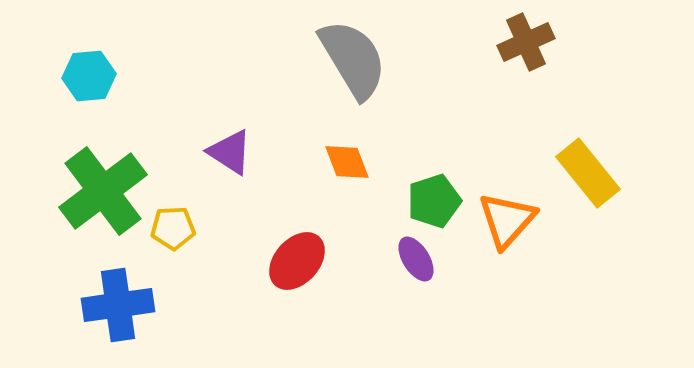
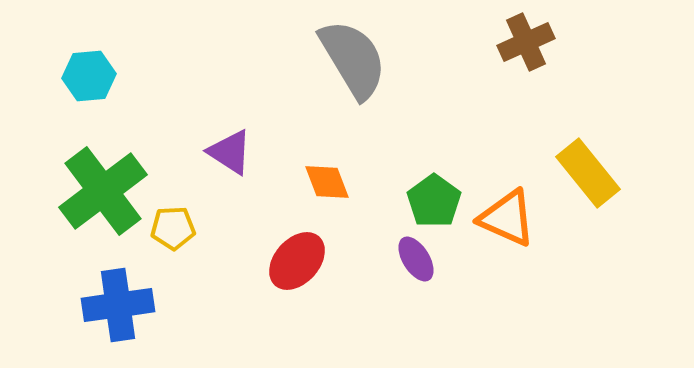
orange diamond: moved 20 px left, 20 px down
green pentagon: rotated 18 degrees counterclockwise
orange triangle: moved 2 px up; rotated 48 degrees counterclockwise
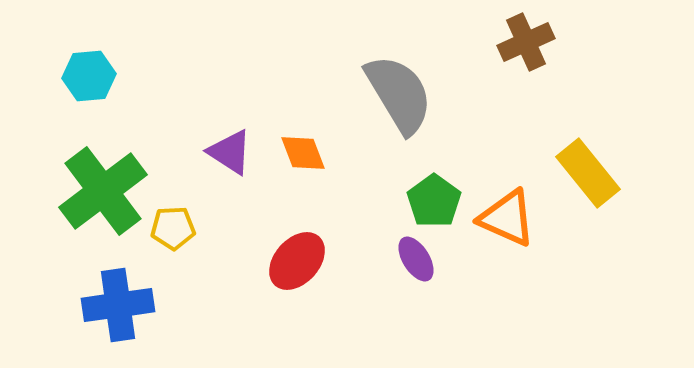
gray semicircle: moved 46 px right, 35 px down
orange diamond: moved 24 px left, 29 px up
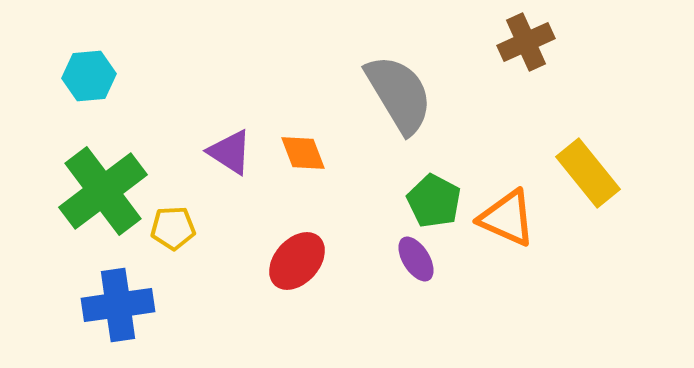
green pentagon: rotated 8 degrees counterclockwise
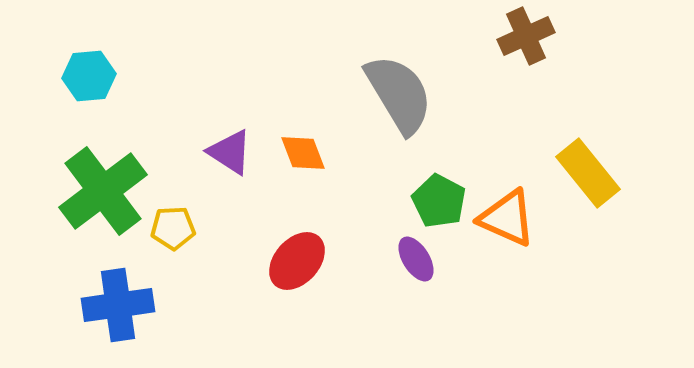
brown cross: moved 6 px up
green pentagon: moved 5 px right
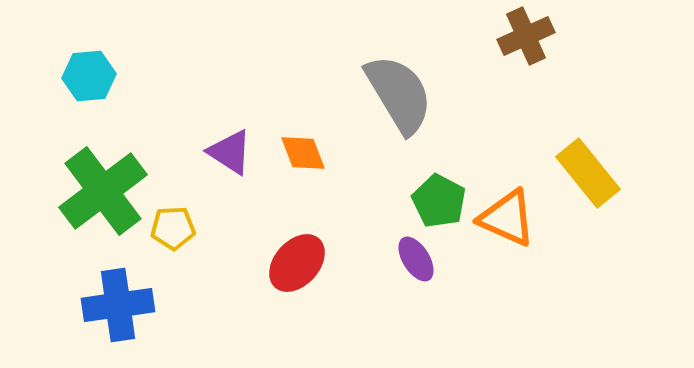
red ellipse: moved 2 px down
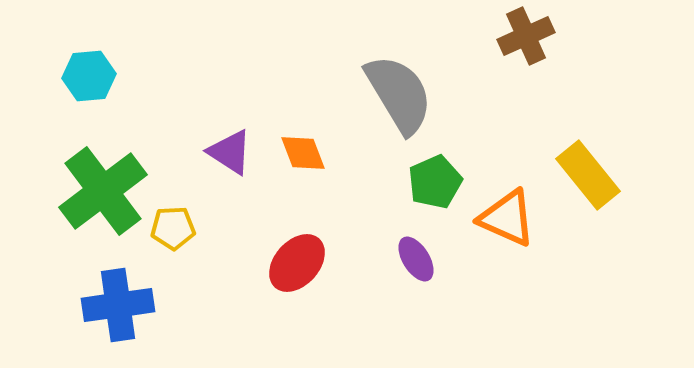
yellow rectangle: moved 2 px down
green pentagon: moved 4 px left, 19 px up; rotated 20 degrees clockwise
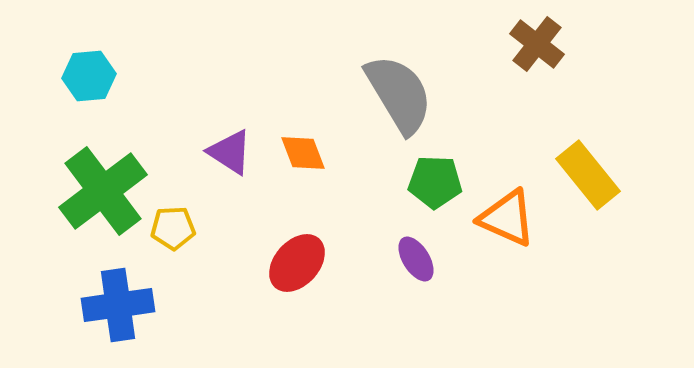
brown cross: moved 11 px right, 8 px down; rotated 28 degrees counterclockwise
green pentagon: rotated 26 degrees clockwise
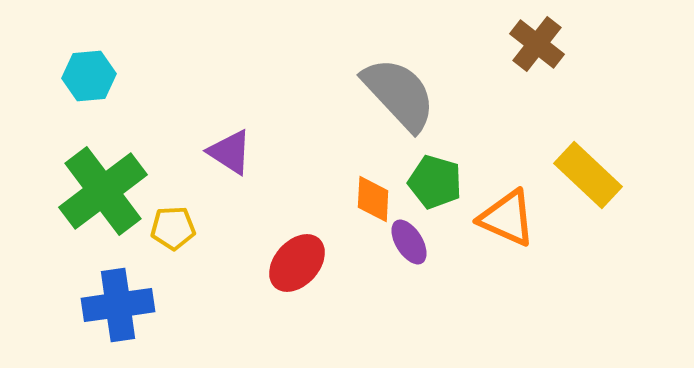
gray semicircle: rotated 12 degrees counterclockwise
orange diamond: moved 70 px right, 46 px down; rotated 24 degrees clockwise
yellow rectangle: rotated 8 degrees counterclockwise
green pentagon: rotated 14 degrees clockwise
purple ellipse: moved 7 px left, 17 px up
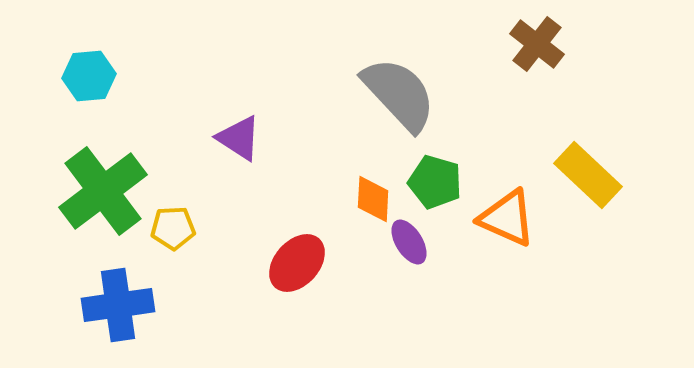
purple triangle: moved 9 px right, 14 px up
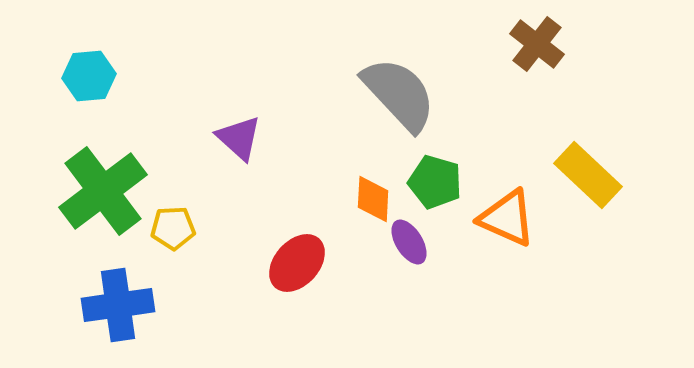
purple triangle: rotated 9 degrees clockwise
